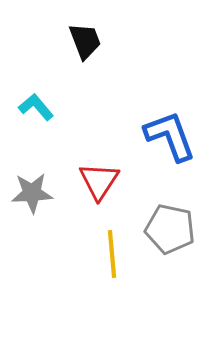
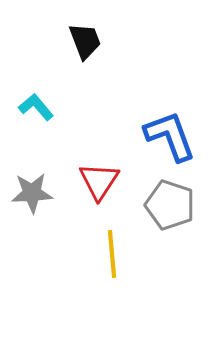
gray pentagon: moved 24 px up; rotated 6 degrees clockwise
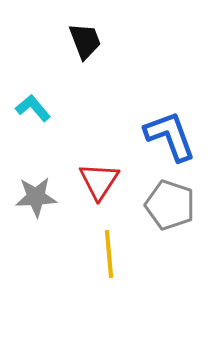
cyan L-shape: moved 3 px left, 1 px down
gray star: moved 4 px right, 4 px down
yellow line: moved 3 px left
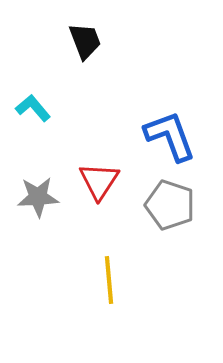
gray star: moved 2 px right
yellow line: moved 26 px down
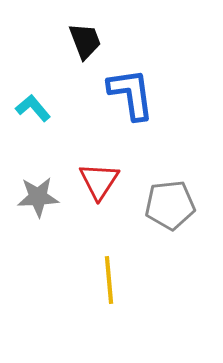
blue L-shape: moved 39 px left, 42 px up; rotated 12 degrees clockwise
gray pentagon: rotated 24 degrees counterclockwise
